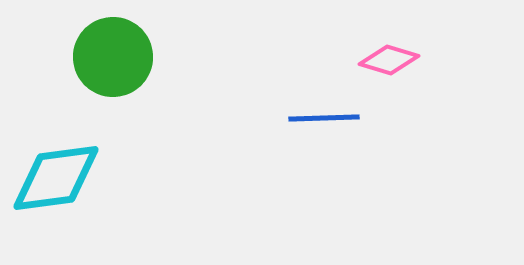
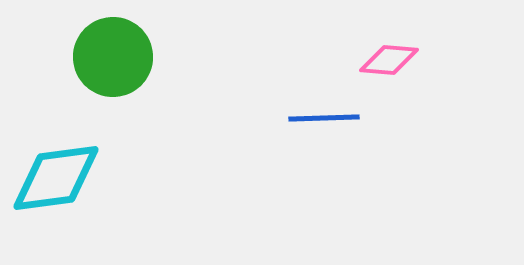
pink diamond: rotated 12 degrees counterclockwise
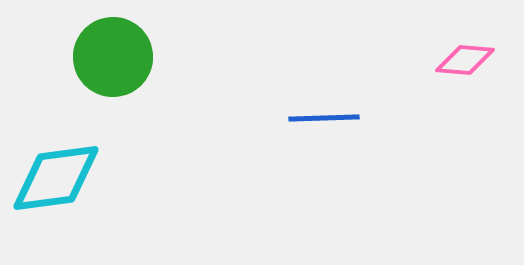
pink diamond: moved 76 px right
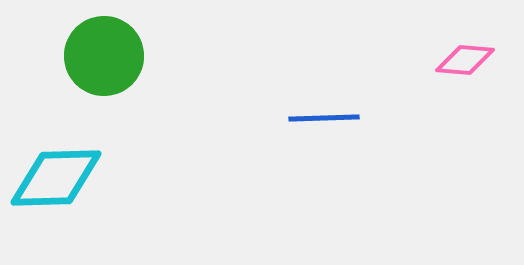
green circle: moved 9 px left, 1 px up
cyan diamond: rotated 6 degrees clockwise
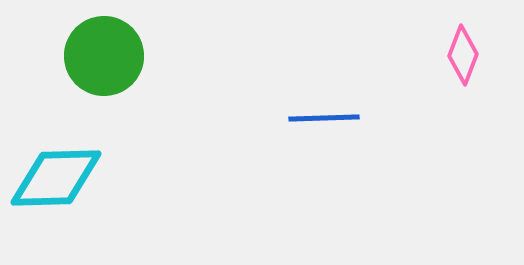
pink diamond: moved 2 px left, 5 px up; rotated 74 degrees counterclockwise
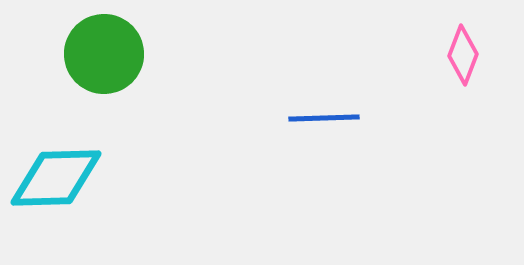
green circle: moved 2 px up
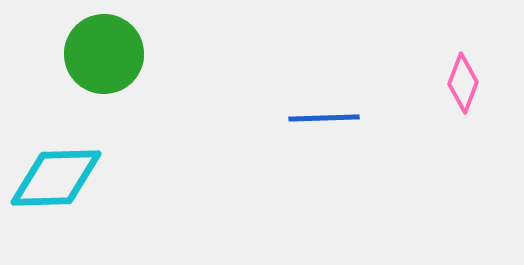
pink diamond: moved 28 px down
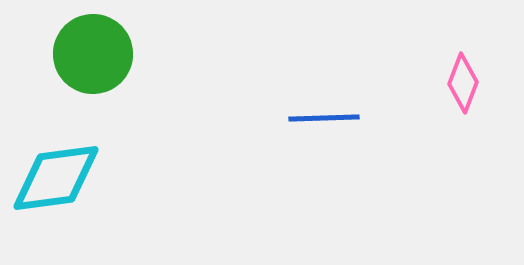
green circle: moved 11 px left
cyan diamond: rotated 6 degrees counterclockwise
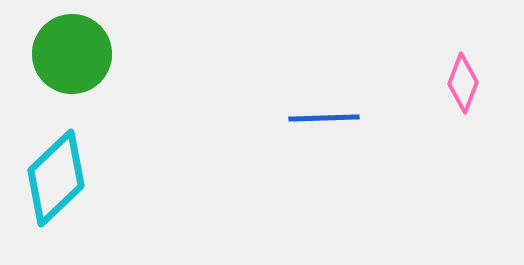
green circle: moved 21 px left
cyan diamond: rotated 36 degrees counterclockwise
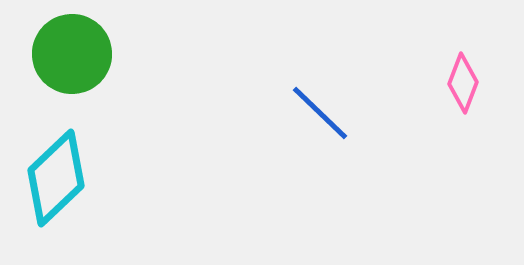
blue line: moved 4 px left, 5 px up; rotated 46 degrees clockwise
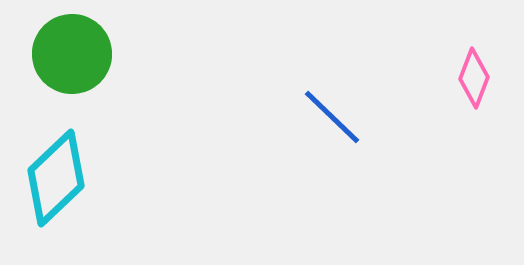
pink diamond: moved 11 px right, 5 px up
blue line: moved 12 px right, 4 px down
